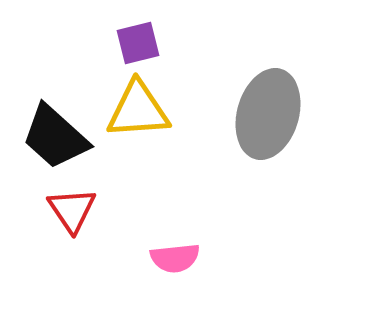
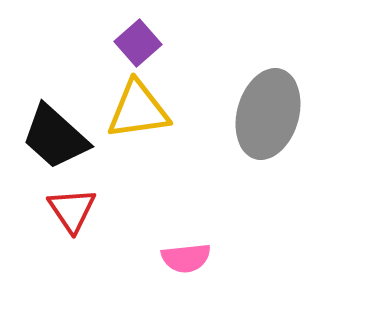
purple square: rotated 27 degrees counterclockwise
yellow triangle: rotated 4 degrees counterclockwise
pink semicircle: moved 11 px right
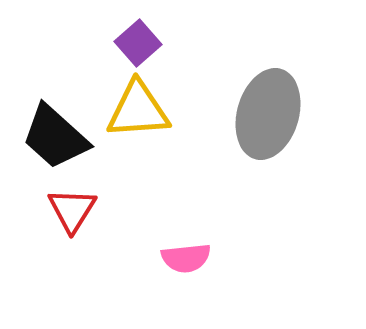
yellow triangle: rotated 4 degrees clockwise
red triangle: rotated 6 degrees clockwise
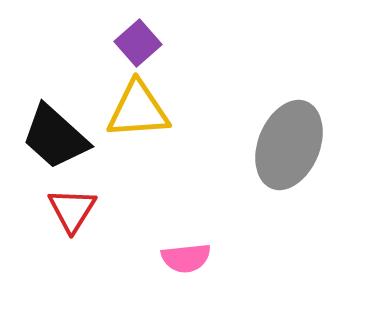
gray ellipse: moved 21 px right, 31 px down; rotated 6 degrees clockwise
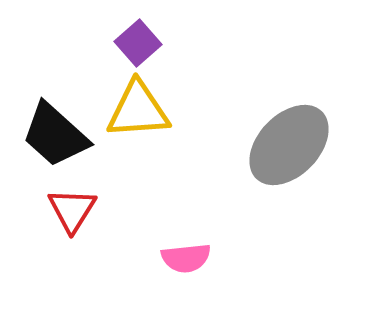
black trapezoid: moved 2 px up
gray ellipse: rotated 22 degrees clockwise
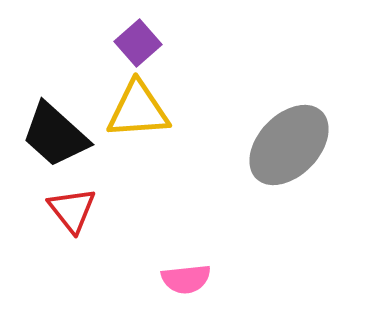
red triangle: rotated 10 degrees counterclockwise
pink semicircle: moved 21 px down
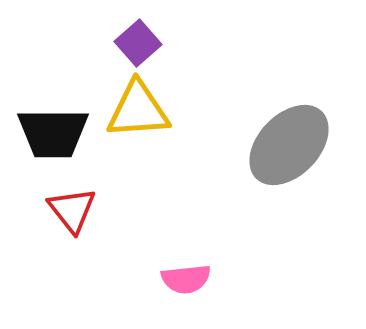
black trapezoid: moved 2 px left, 2 px up; rotated 42 degrees counterclockwise
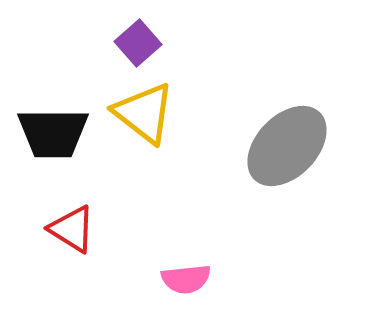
yellow triangle: moved 6 px right, 3 px down; rotated 42 degrees clockwise
gray ellipse: moved 2 px left, 1 px down
red triangle: moved 19 px down; rotated 20 degrees counterclockwise
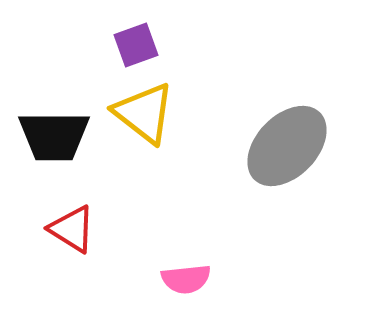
purple square: moved 2 px left, 2 px down; rotated 21 degrees clockwise
black trapezoid: moved 1 px right, 3 px down
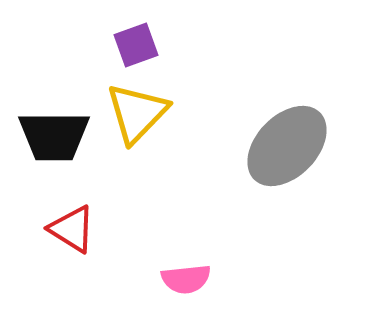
yellow triangle: moved 7 px left; rotated 36 degrees clockwise
